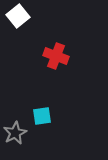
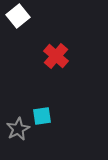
red cross: rotated 20 degrees clockwise
gray star: moved 3 px right, 4 px up
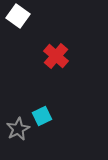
white square: rotated 15 degrees counterclockwise
cyan square: rotated 18 degrees counterclockwise
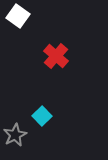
cyan square: rotated 18 degrees counterclockwise
gray star: moved 3 px left, 6 px down
